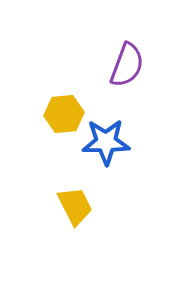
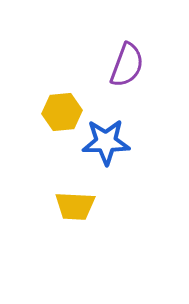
yellow hexagon: moved 2 px left, 2 px up
yellow trapezoid: rotated 120 degrees clockwise
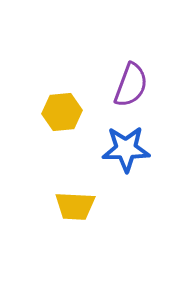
purple semicircle: moved 4 px right, 20 px down
blue star: moved 20 px right, 7 px down
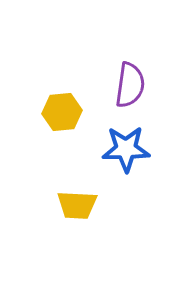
purple semicircle: moved 1 px left; rotated 12 degrees counterclockwise
yellow trapezoid: moved 2 px right, 1 px up
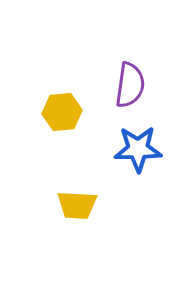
blue star: moved 12 px right
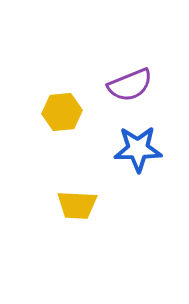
purple semicircle: rotated 60 degrees clockwise
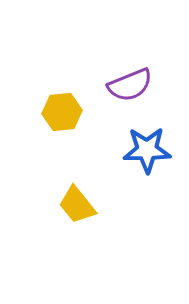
blue star: moved 9 px right, 1 px down
yellow trapezoid: rotated 48 degrees clockwise
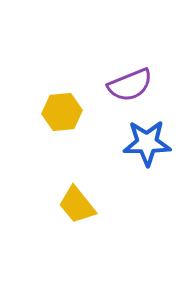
blue star: moved 7 px up
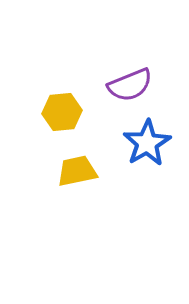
blue star: rotated 30 degrees counterclockwise
yellow trapezoid: moved 34 px up; rotated 117 degrees clockwise
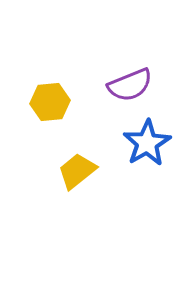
yellow hexagon: moved 12 px left, 10 px up
yellow trapezoid: rotated 27 degrees counterclockwise
